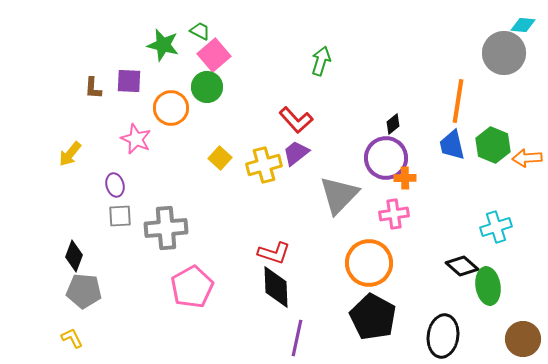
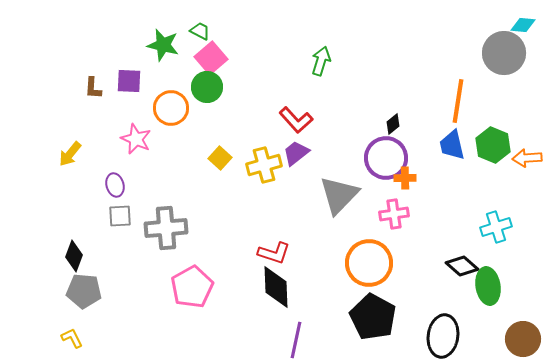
pink square at (214, 55): moved 3 px left, 3 px down
purple line at (297, 338): moved 1 px left, 2 px down
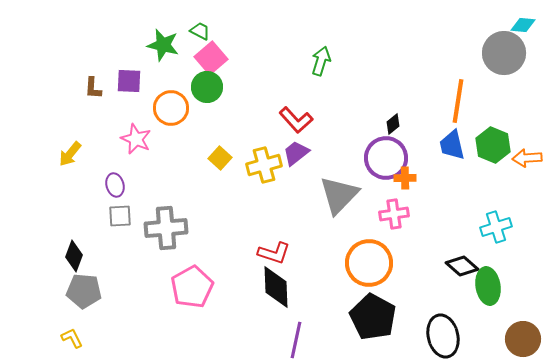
black ellipse at (443, 336): rotated 21 degrees counterclockwise
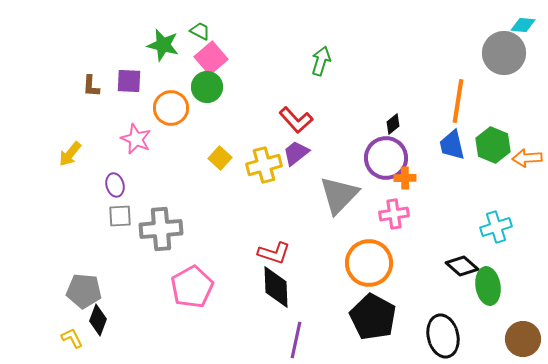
brown L-shape at (93, 88): moved 2 px left, 2 px up
gray cross at (166, 228): moved 5 px left, 1 px down
black diamond at (74, 256): moved 24 px right, 64 px down
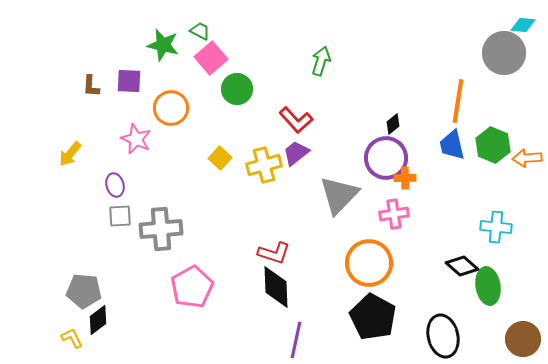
green circle at (207, 87): moved 30 px right, 2 px down
cyan cross at (496, 227): rotated 24 degrees clockwise
black diamond at (98, 320): rotated 32 degrees clockwise
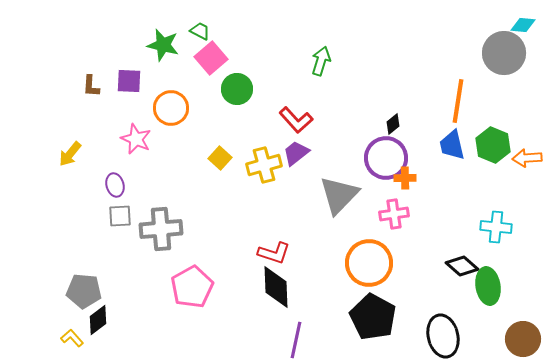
yellow L-shape at (72, 338): rotated 15 degrees counterclockwise
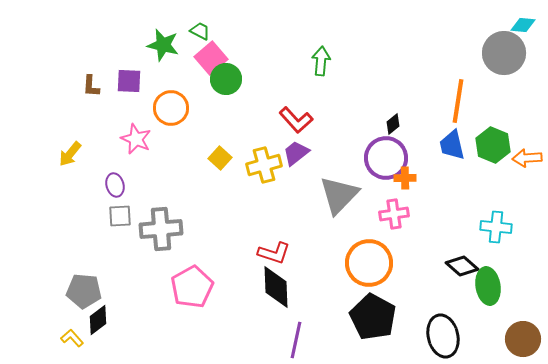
green arrow at (321, 61): rotated 12 degrees counterclockwise
green circle at (237, 89): moved 11 px left, 10 px up
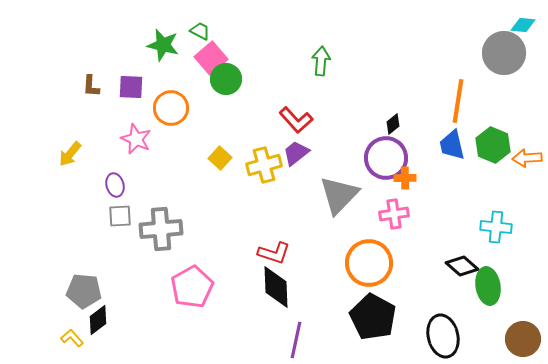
purple square at (129, 81): moved 2 px right, 6 px down
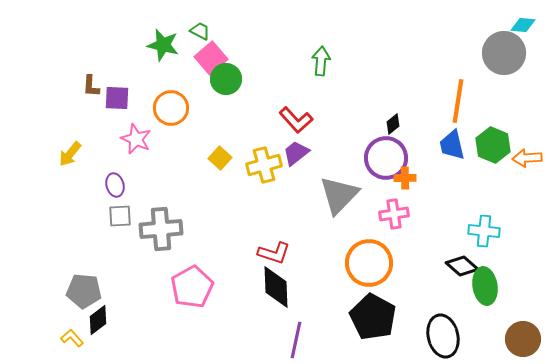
purple square at (131, 87): moved 14 px left, 11 px down
cyan cross at (496, 227): moved 12 px left, 4 px down
green ellipse at (488, 286): moved 3 px left
